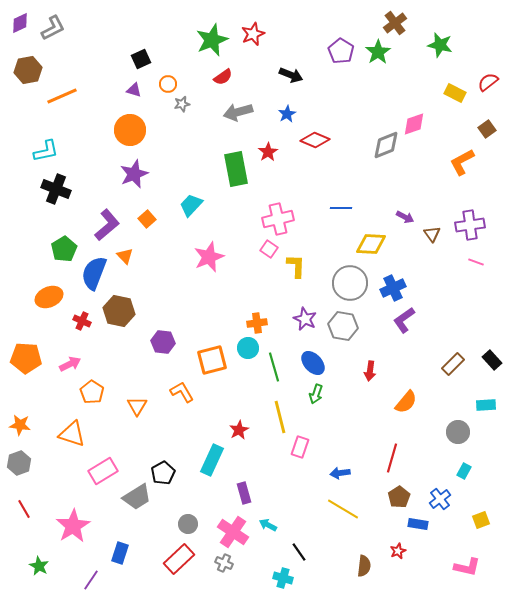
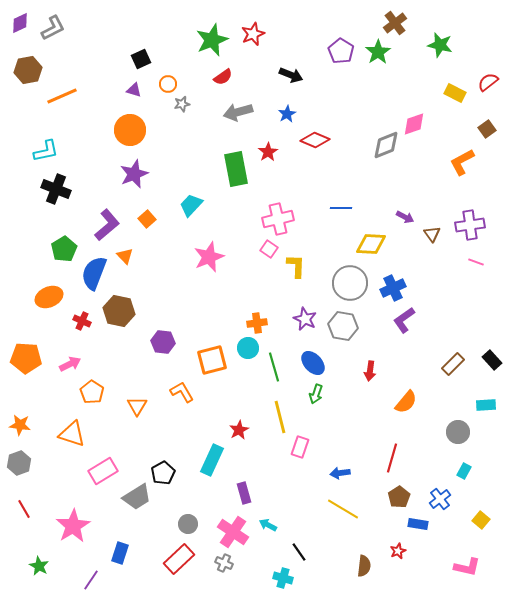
yellow square at (481, 520): rotated 30 degrees counterclockwise
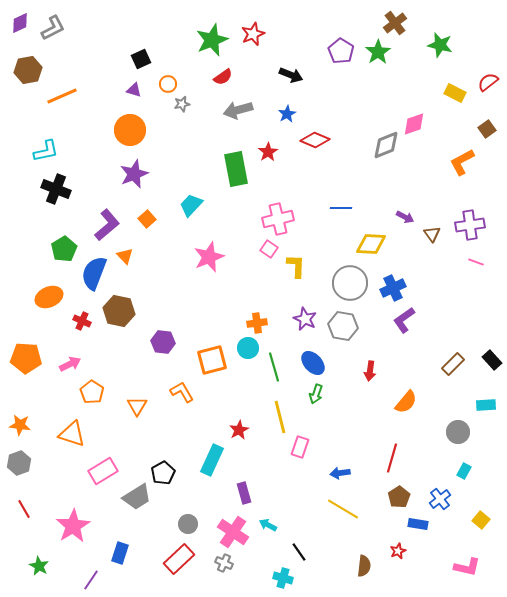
gray arrow at (238, 112): moved 2 px up
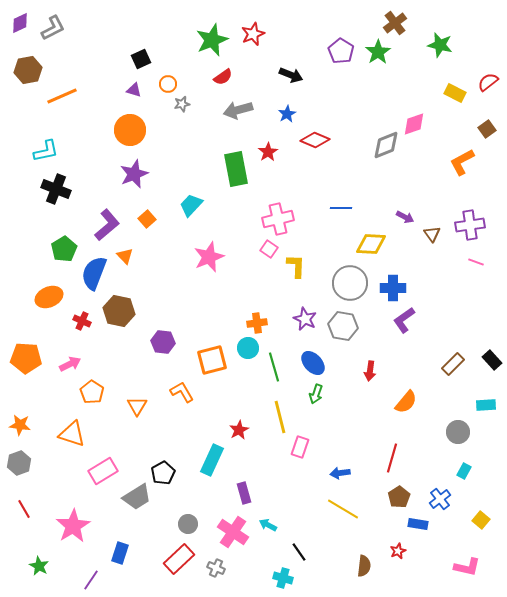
blue cross at (393, 288): rotated 25 degrees clockwise
gray cross at (224, 563): moved 8 px left, 5 px down
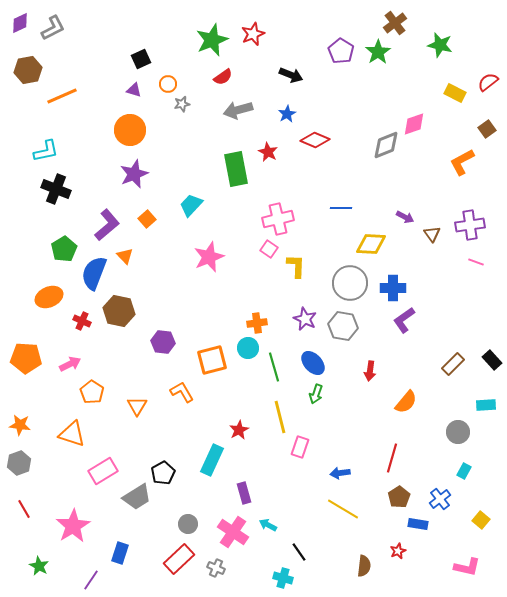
red star at (268, 152): rotated 12 degrees counterclockwise
